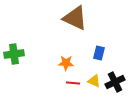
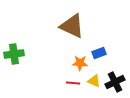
brown triangle: moved 3 px left, 8 px down
blue rectangle: rotated 56 degrees clockwise
orange star: moved 14 px right
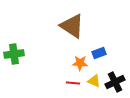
brown triangle: rotated 8 degrees clockwise
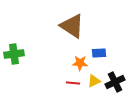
blue rectangle: rotated 16 degrees clockwise
yellow triangle: rotated 48 degrees counterclockwise
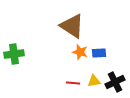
orange star: moved 11 px up; rotated 14 degrees clockwise
yellow triangle: rotated 16 degrees clockwise
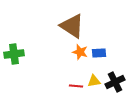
red line: moved 3 px right, 3 px down
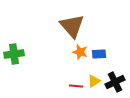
brown triangle: rotated 16 degrees clockwise
blue rectangle: moved 1 px down
yellow triangle: rotated 24 degrees counterclockwise
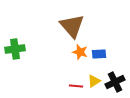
green cross: moved 1 px right, 5 px up
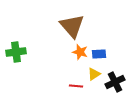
green cross: moved 1 px right, 3 px down
yellow triangle: moved 7 px up
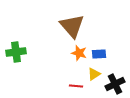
orange star: moved 1 px left, 1 px down
black cross: moved 2 px down
